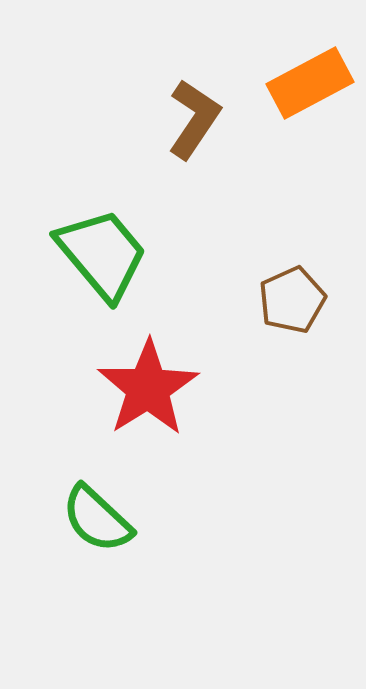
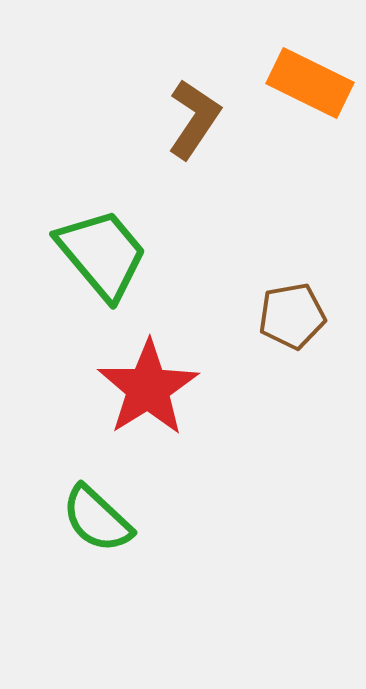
orange rectangle: rotated 54 degrees clockwise
brown pentagon: moved 16 px down; rotated 14 degrees clockwise
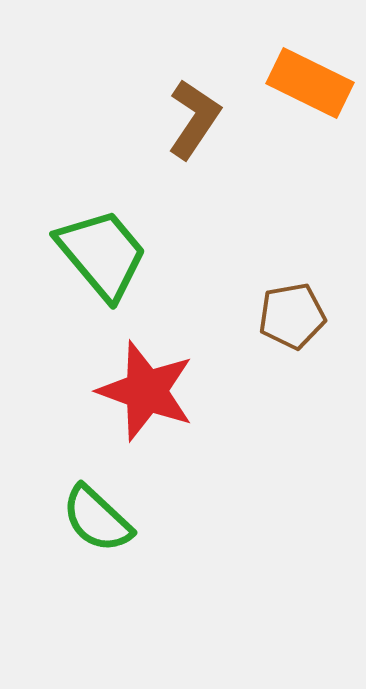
red star: moved 2 px left, 3 px down; rotated 20 degrees counterclockwise
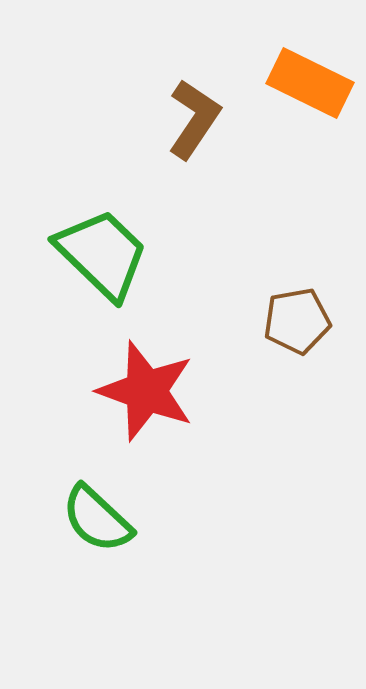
green trapezoid: rotated 6 degrees counterclockwise
brown pentagon: moved 5 px right, 5 px down
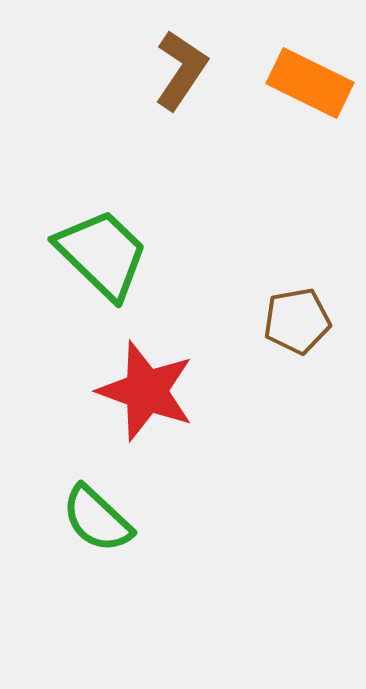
brown L-shape: moved 13 px left, 49 px up
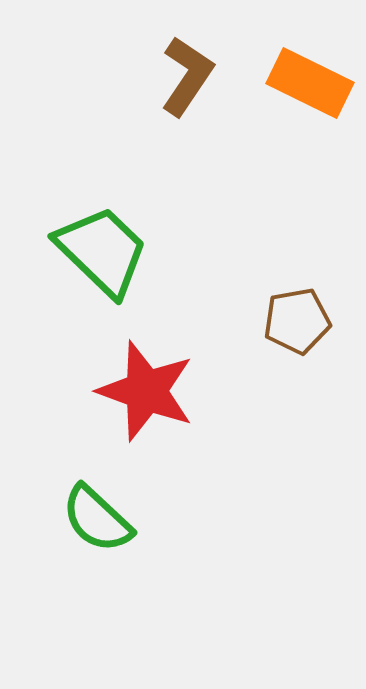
brown L-shape: moved 6 px right, 6 px down
green trapezoid: moved 3 px up
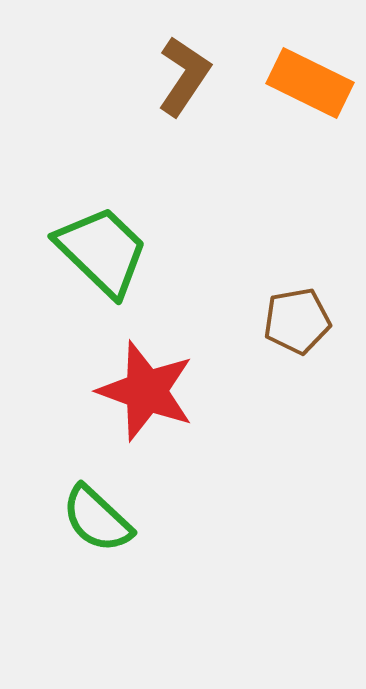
brown L-shape: moved 3 px left
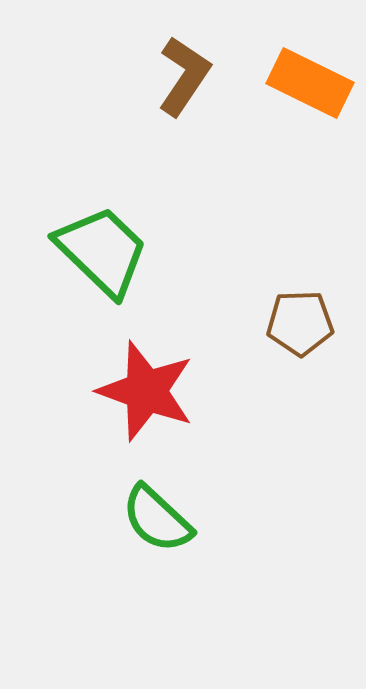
brown pentagon: moved 3 px right, 2 px down; rotated 8 degrees clockwise
green semicircle: moved 60 px right
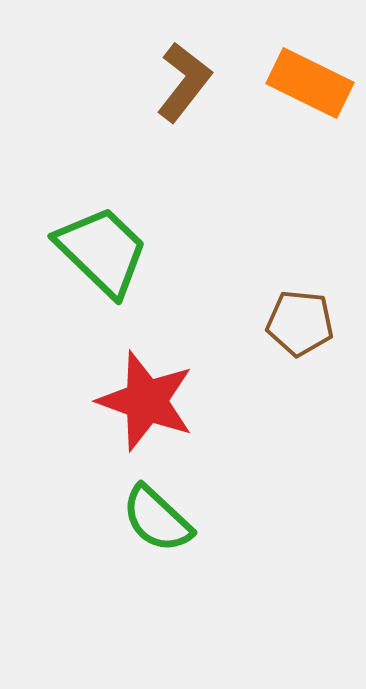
brown L-shape: moved 6 px down; rotated 4 degrees clockwise
brown pentagon: rotated 8 degrees clockwise
red star: moved 10 px down
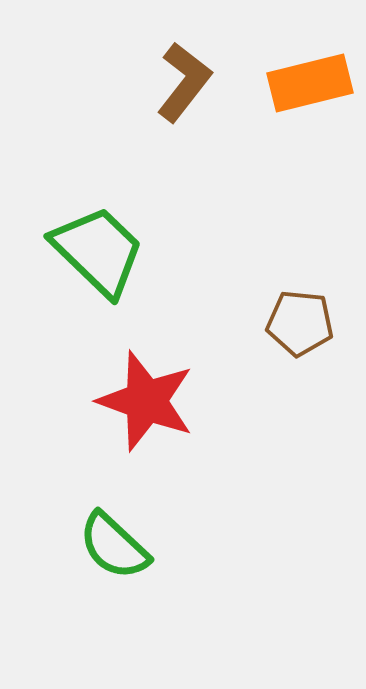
orange rectangle: rotated 40 degrees counterclockwise
green trapezoid: moved 4 px left
green semicircle: moved 43 px left, 27 px down
